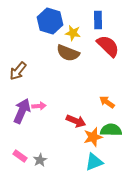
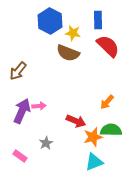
blue hexagon: rotated 10 degrees clockwise
orange arrow: rotated 84 degrees counterclockwise
gray star: moved 6 px right, 17 px up
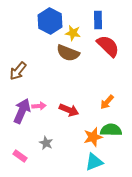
red arrow: moved 7 px left, 11 px up
gray star: rotated 16 degrees counterclockwise
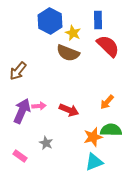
yellow star: rotated 14 degrees clockwise
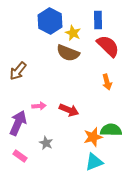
orange arrow: moved 20 px up; rotated 56 degrees counterclockwise
purple arrow: moved 4 px left, 12 px down
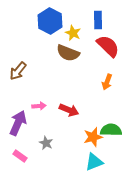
orange arrow: rotated 35 degrees clockwise
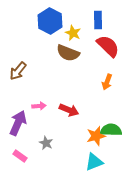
orange star: moved 3 px right, 1 px up
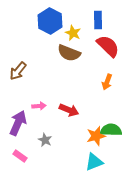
brown semicircle: moved 1 px right
gray star: moved 1 px left, 3 px up
